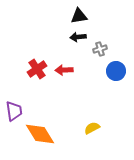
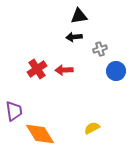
black arrow: moved 4 px left
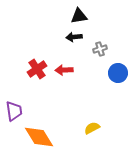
blue circle: moved 2 px right, 2 px down
orange diamond: moved 1 px left, 3 px down
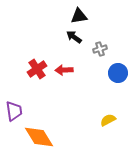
black arrow: rotated 42 degrees clockwise
yellow semicircle: moved 16 px right, 8 px up
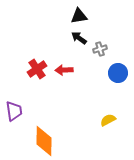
black arrow: moved 5 px right, 1 px down
orange diamond: moved 5 px right, 4 px down; rotated 32 degrees clockwise
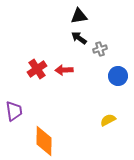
blue circle: moved 3 px down
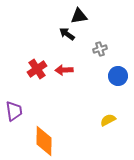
black arrow: moved 12 px left, 4 px up
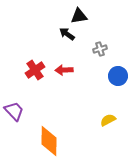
red cross: moved 2 px left, 1 px down
purple trapezoid: rotated 35 degrees counterclockwise
orange diamond: moved 5 px right
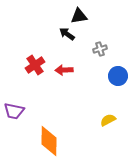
red cross: moved 5 px up
purple trapezoid: rotated 145 degrees clockwise
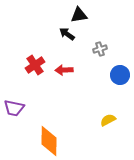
black triangle: moved 1 px up
blue circle: moved 2 px right, 1 px up
purple trapezoid: moved 3 px up
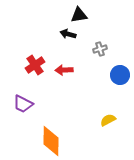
black arrow: moved 1 px right; rotated 21 degrees counterclockwise
purple trapezoid: moved 9 px right, 4 px up; rotated 15 degrees clockwise
orange diamond: moved 2 px right
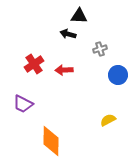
black triangle: moved 1 px down; rotated 12 degrees clockwise
red cross: moved 1 px left, 1 px up
blue circle: moved 2 px left
